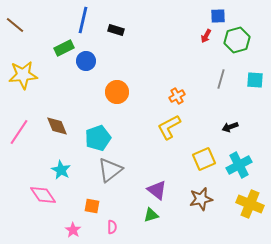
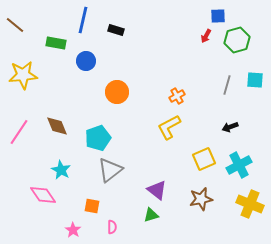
green rectangle: moved 8 px left, 5 px up; rotated 36 degrees clockwise
gray line: moved 6 px right, 6 px down
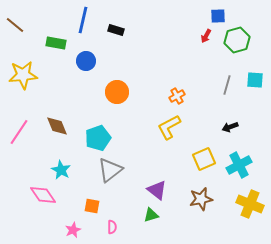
pink star: rotated 14 degrees clockwise
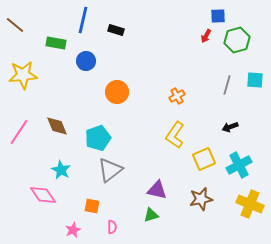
yellow L-shape: moved 6 px right, 8 px down; rotated 28 degrees counterclockwise
purple triangle: rotated 25 degrees counterclockwise
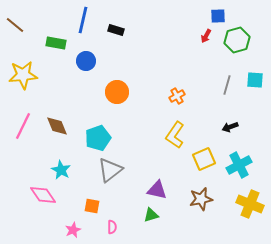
pink line: moved 4 px right, 6 px up; rotated 8 degrees counterclockwise
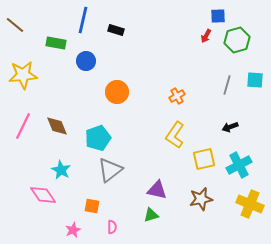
yellow square: rotated 10 degrees clockwise
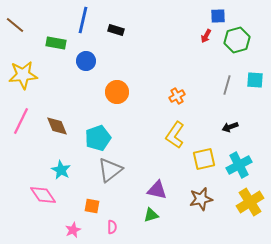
pink line: moved 2 px left, 5 px up
yellow cross: moved 2 px up; rotated 36 degrees clockwise
